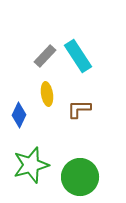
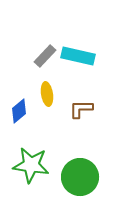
cyan rectangle: rotated 44 degrees counterclockwise
brown L-shape: moved 2 px right
blue diamond: moved 4 px up; rotated 25 degrees clockwise
green star: rotated 24 degrees clockwise
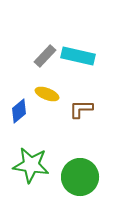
yellow ellipse: rotated 60 degrees counterclockwise
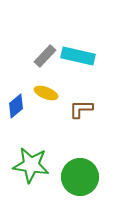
yellow ellipse: moved 1 px left, 1 px up
blue diamond: moved 3 px left, 5 px up
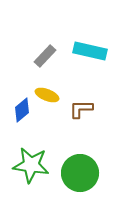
cyan rectangle: moved 12 px right, 5 px up
yellow ellipse: moved 1 px right, 2 px down
blue diamond: moved 6 px right, 4 px down
green circle: moved 4 px up
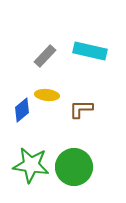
yellow ellipse: rotated 15 degrees counterclockwise
green circle: moved 6 px left, 6 px up
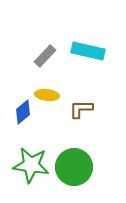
cyan rectangle: moved 2 px left
blue diamond: moved 1 px right, 2 px down
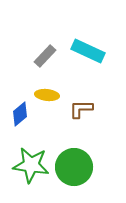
cyan rectangle: rotated 12 degrees clockwise
blue diamond: moved 3 px left, 2 px down
